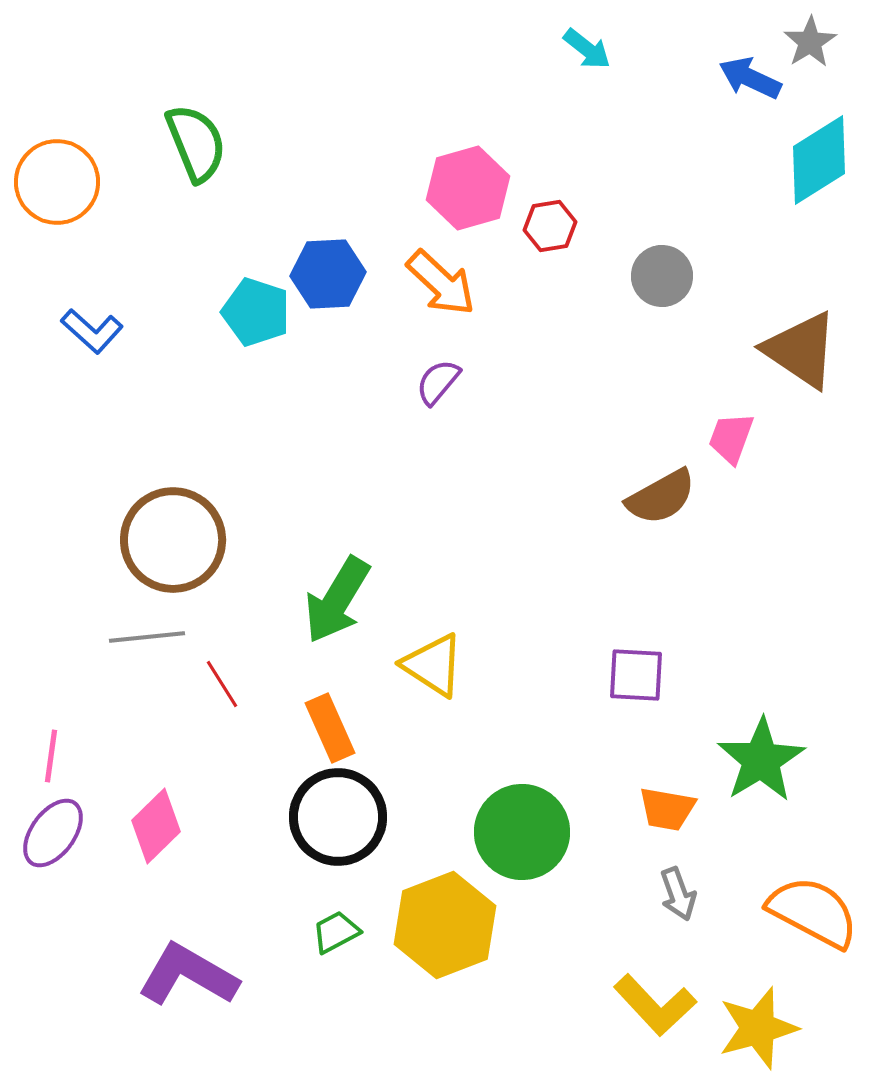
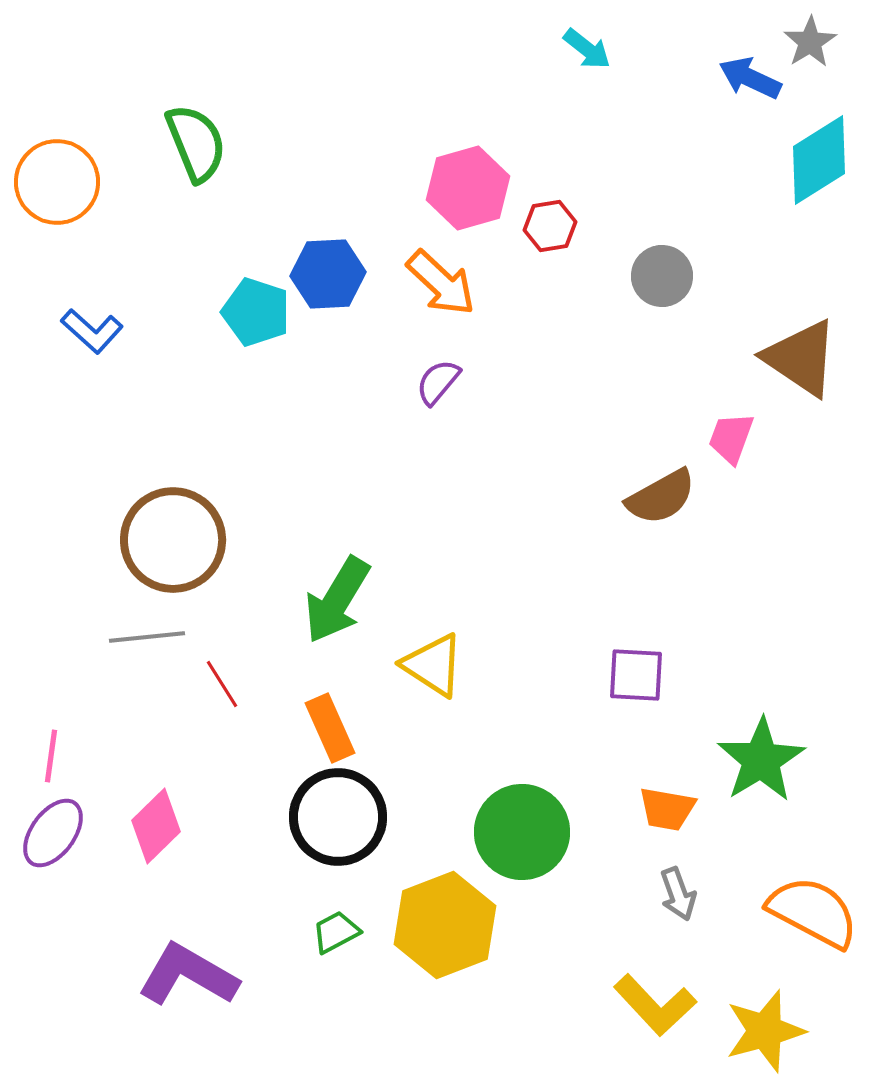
brown triangle: moved 8 px down
yellow star: moved 7 px right, 3 px down
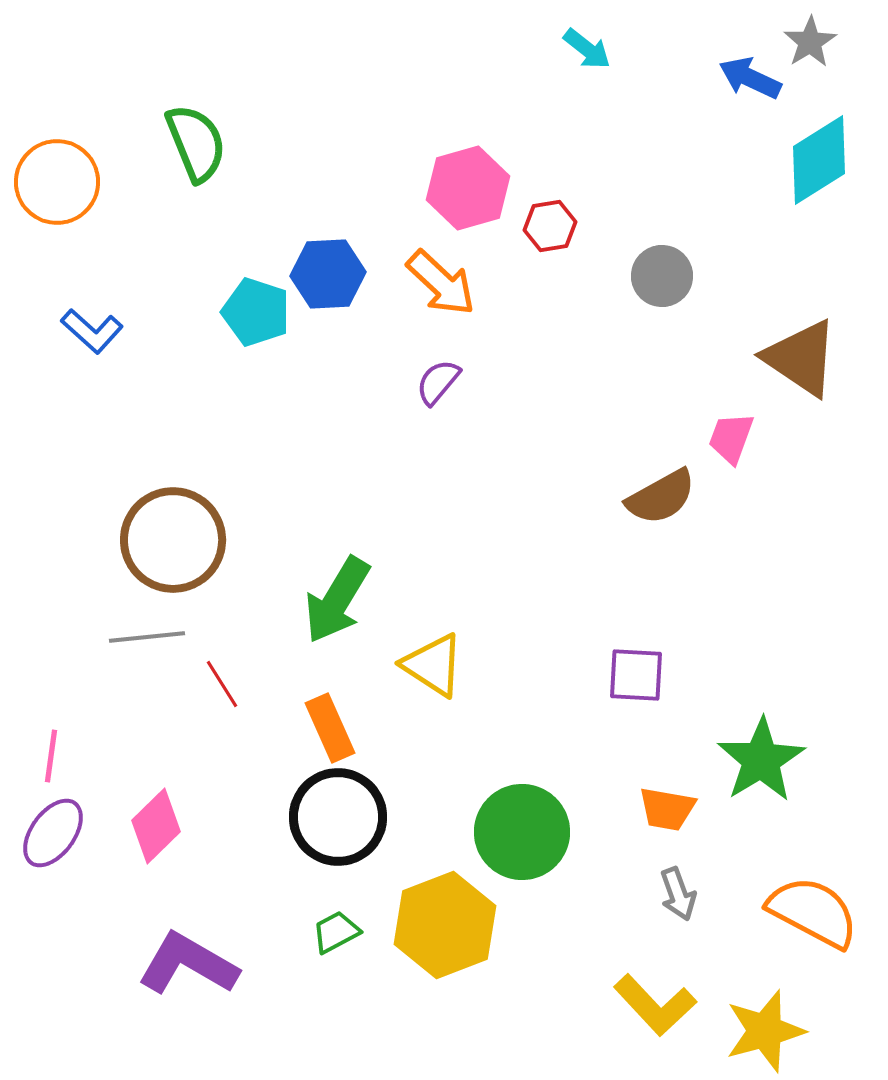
purple L-shape: moved 11 px up
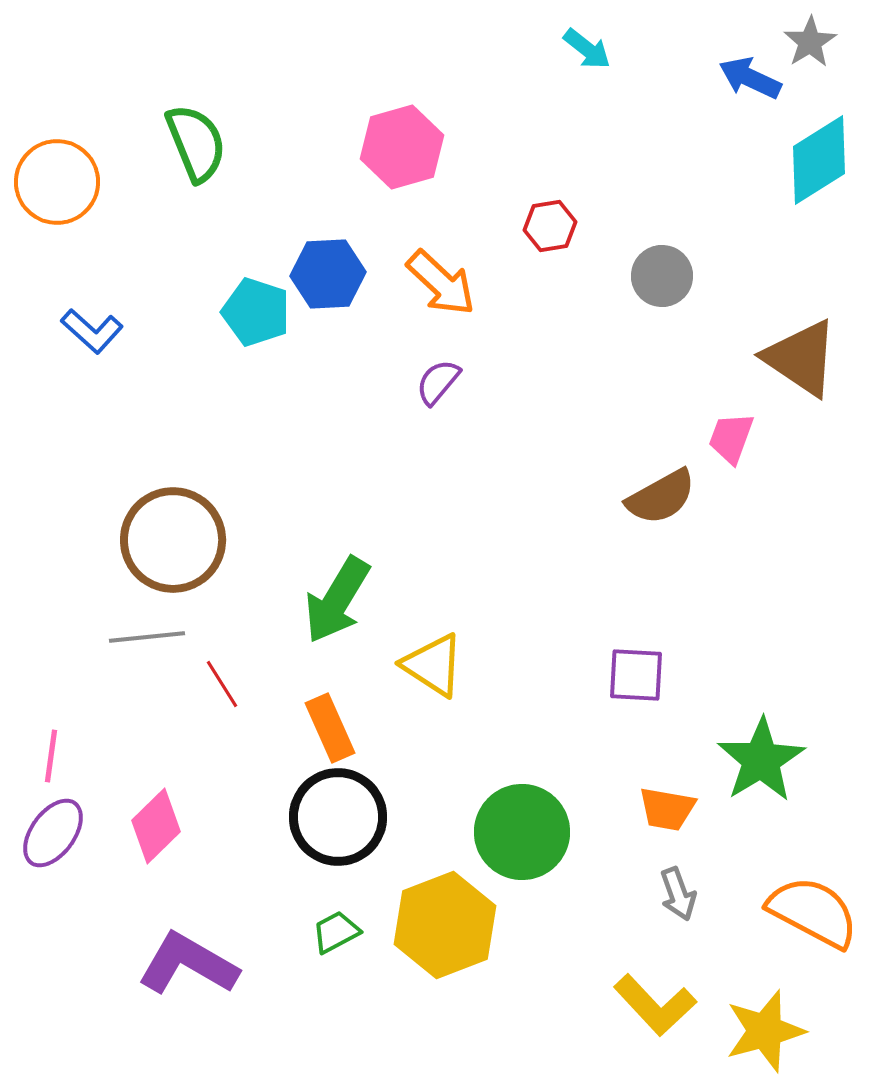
pink hexagon: moved 66 px left, 41 px up
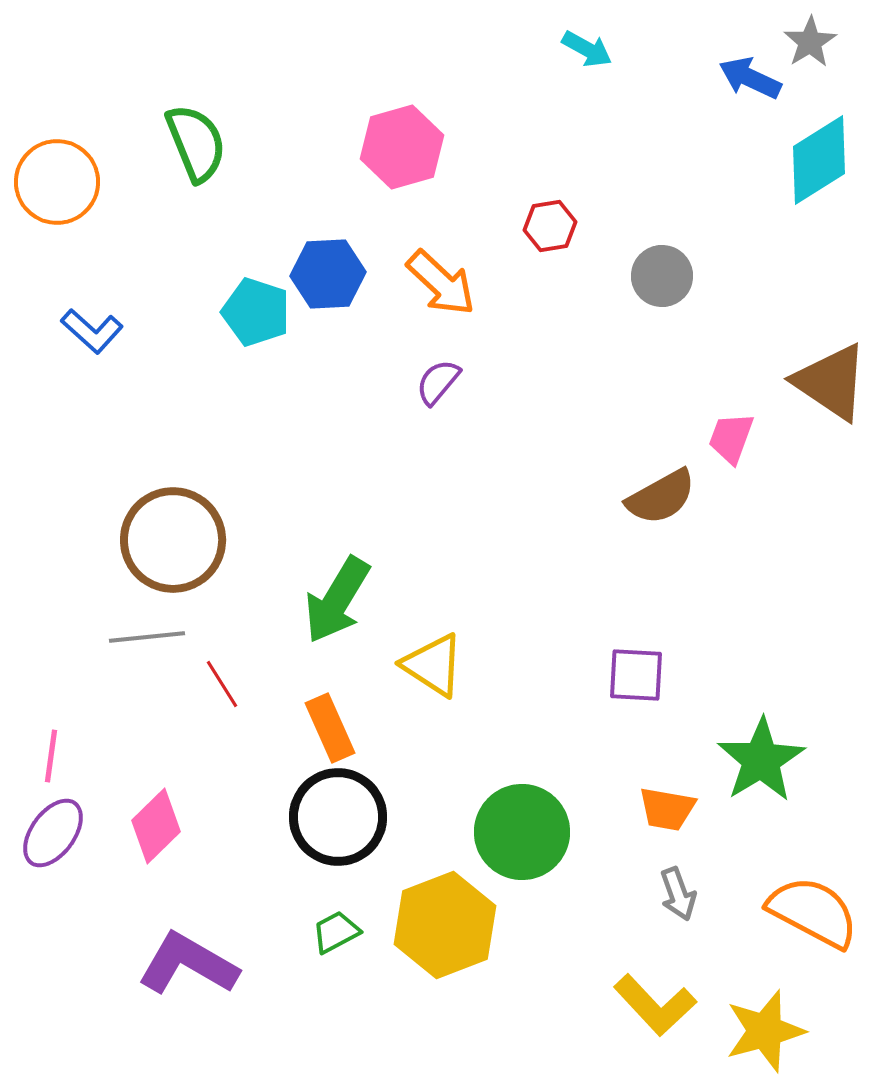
cyan arrow: rotated 9 degrees counterclockwise
brown triangle: moved 30 px right, 24 px down
